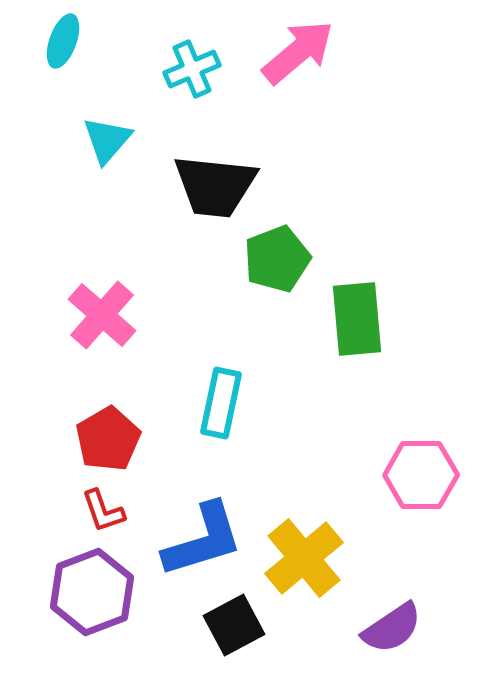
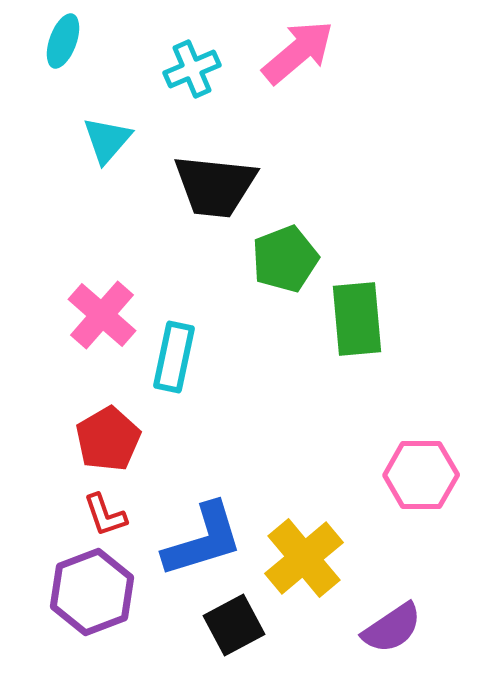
green pentagon: moved 8 px right
cyan rectangle: moved 47 px left, 46 px up
red L-shape: moved 2 px right, 4 px down
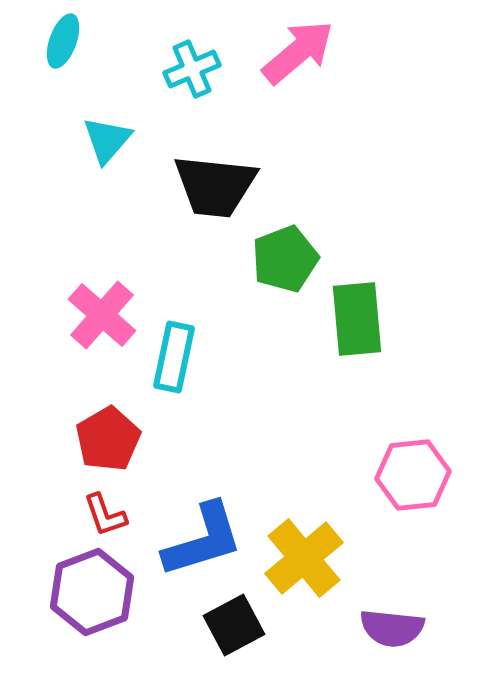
pink hexagon: moved 8 px left; rotated 6 degrees counterclockwise
purple semicircle: rotated 40 degrees clockwise
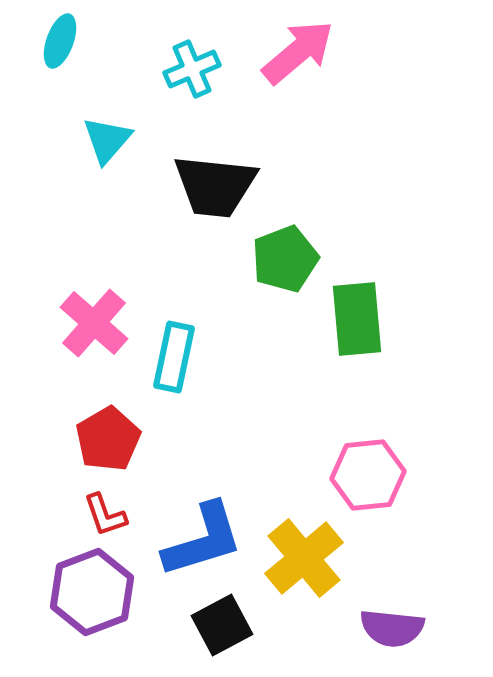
cyan ellipse: moved 3 px left
pink cross: moved 8 px left, 8 px down
pink hexagon: moved 45 px left
black square: moved 12 px left
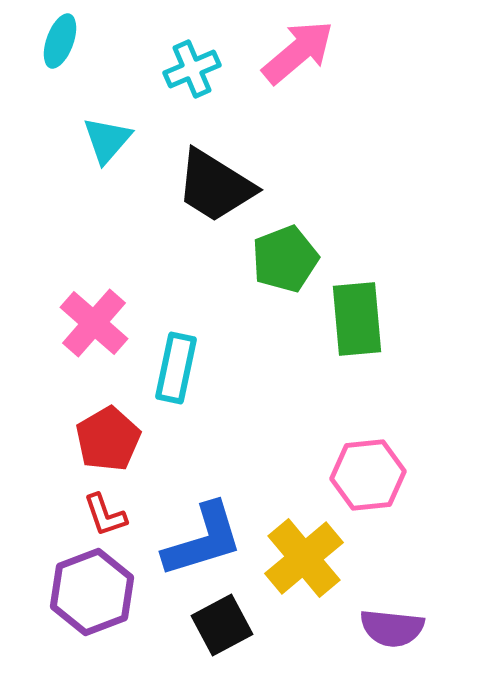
black trapezoid: rotated 26 degrees clockwise
cyan rectangle: moved 2 px right, 11 px down
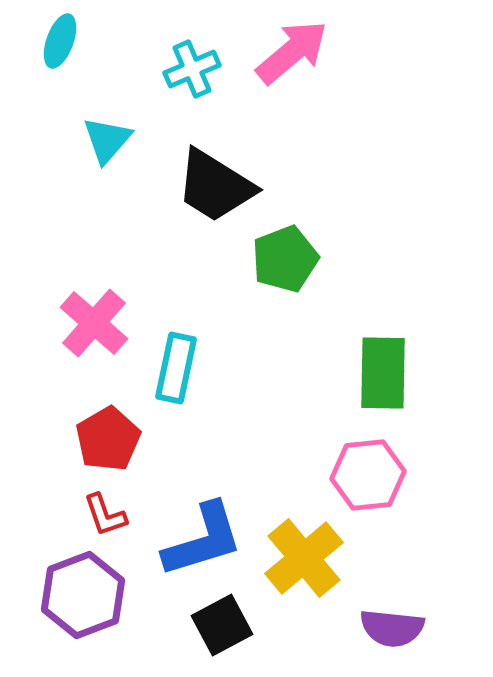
pink arrow: moved 6 px left
green rectangle: moved 26 px right, 54 px down; rotated 6 degrees clockwise
purple hexagon: moved 9 px left, 3 px down
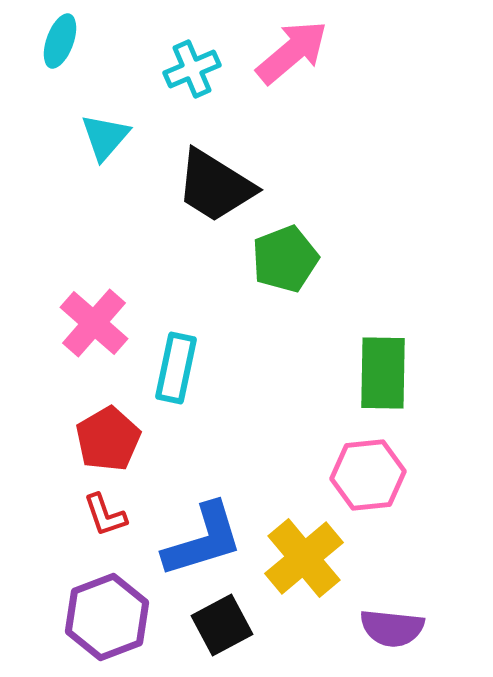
cyan triangle: moved 2 px left, 3 px up
purple hexagon: moved 24 px right, 22 px down
